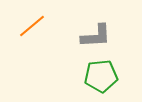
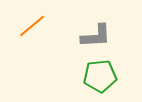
green pentagon: moved 1 px left
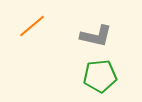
gray L-shape: rotated 16 degrees clockwise
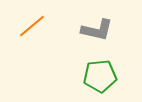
gray L-shape: moved 1 px right, 6 px up
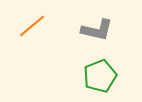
green pentagon: rotated 16 degrees counterclockwise
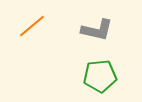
green pentagon: rotated 16 degrees clockwise
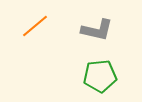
orange line: moved 3 px right
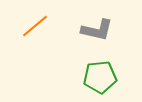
green pentagon: moved 1 px down
